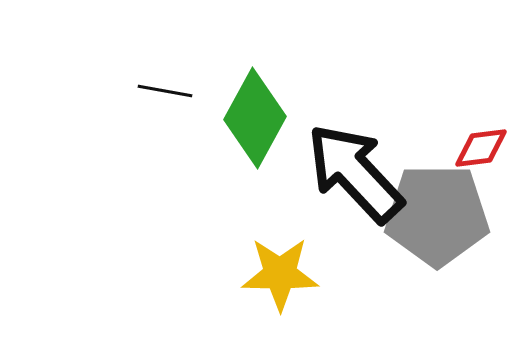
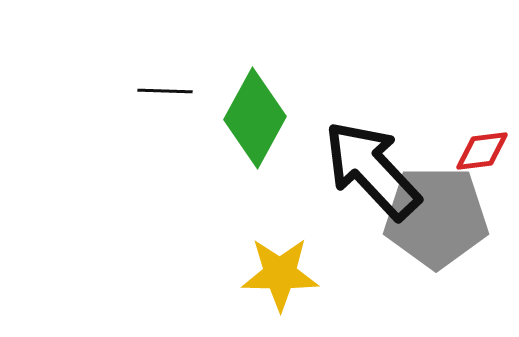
black line: rotated 8 degrees counterclockwise
red diamond: moved 1 px right, 3 px down
black arrow: moved 17 px right, 3 px up
gray pentagon: moved 1 px left, 2 px down
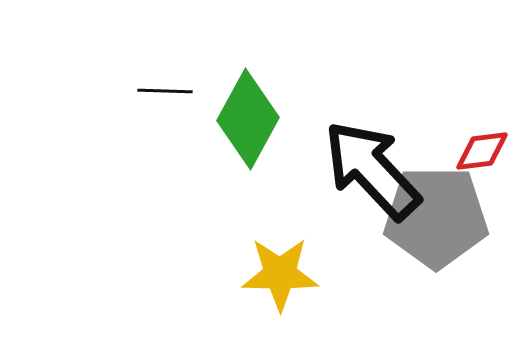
green diamond: moved 7 px left, 1 px down
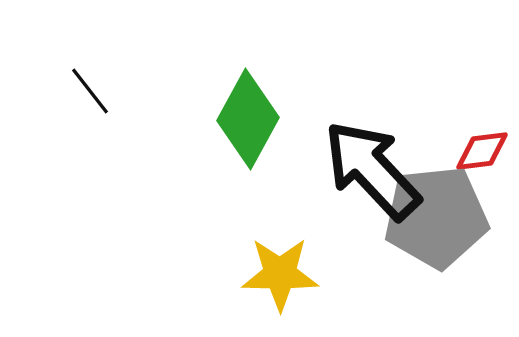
black line: moved 75 px left; rotated 50 degrees clockwise
gray pentagon: rotated 6 degrees counterclockwise
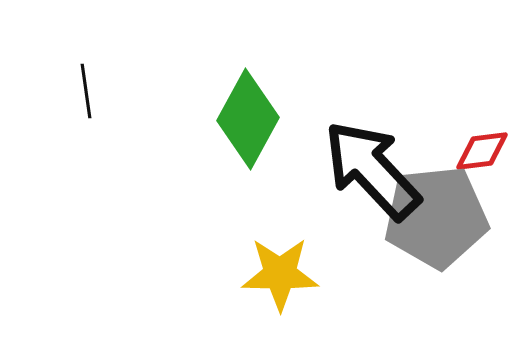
black line: moved 4 px left; rotated 30 degrees clockwise
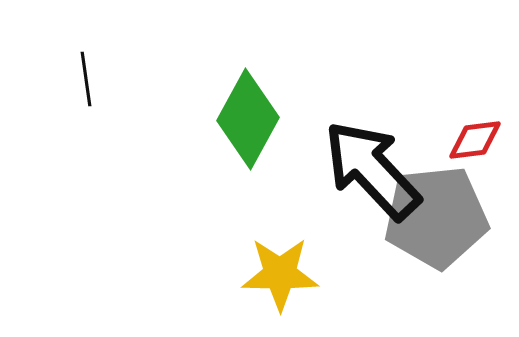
black line: moved 12 px up
red diamond: moved 7 px left, 11 px up
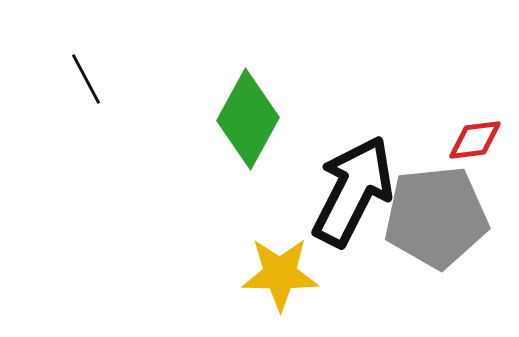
black line: rotated 20 degrees counterclockwise
black arrow: moved 19 px left, 21 px down; rotated 70 degrees clockwise
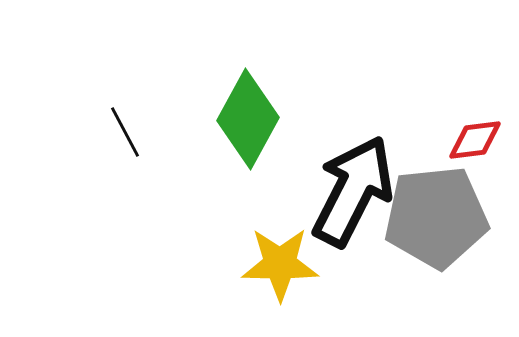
black line: moved 39 px right, 53 px down
yellow star: moved 10 px up
